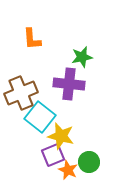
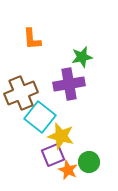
purple cross: rotated 16 degrees counterclockwise
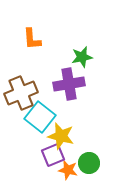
green circle: moved 1 px down
orange star: rotated 12 degrees counterclockwise
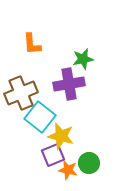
orange L-shape: moved 5 px down
green star: moved 1 px right, 2 px down
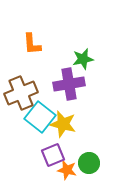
yellow star: moved 2 px right, 12 px up
orange star: moved 1 px left
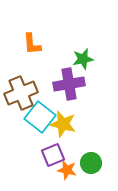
green circle: moved 2 px right
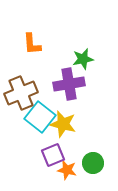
green circle: moved 2 px right
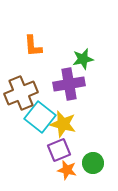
orange L-shape: moved 1 px right, 2 px down
purple square: moved 6 px right, 5 px up
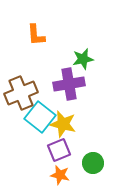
orange L-shape: moved 3 px right, 11 px up
orange star: moved 7 px left, 5 px down
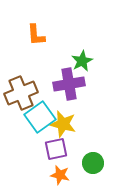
green star: moved 1 px left, 2 px down; rotated 15 degrees counterclockwise
cyan square: rotated 16 degrees clockwise
purple square: moved 3 px left, 1 px up; rotated 10 degrees clockwise
